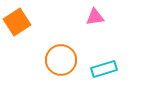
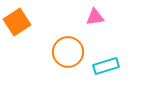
orange circle: moved 7 px right, 8 px up
cyan rectangle: moved 2 px right, 3 px up
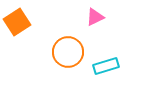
pink triangle: rotated 18 degrees counterclockwise
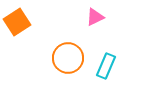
orange circle: moved 6 px down
cyan rectangle: rotated 50 degrees counterclockwise
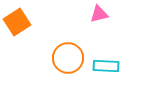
pink triangle: moved 4 px right, 3 px up; rotated 12 degrees clockwise
cyan rectangle: rotated 70 degrees clockwise
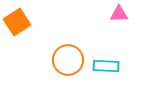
pink triangle: moved 20 px right; rotated 12 degrees clockwise
orange circle: moved 2 px down
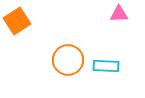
orange square: moved 1 px up
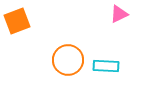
pink triangle: rotated 24 degrees counterclockwise
orange square: rotated 12 degrees clockwise
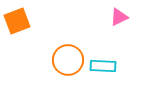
pink triangle: moved 3 px down
cyan rectangle: moved 3 px left
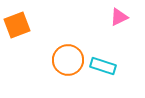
orange square: moved 4 px down
cyan rectangle: rotated 15 degrees clockwise
